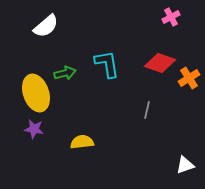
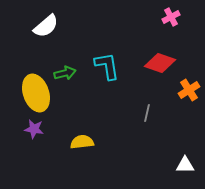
cyan L-shape: moved 2 px down
orange cross: moved 12 px down
gray line: moved 3 px down
white triangle: rotated 18 degrees clockwise
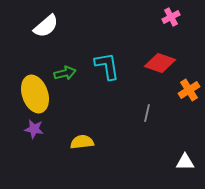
yellow ellipse: moved 1 px left, 1 px down
white triangle: moved 3 px up
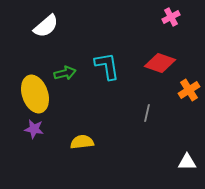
white triangle: moved 2 px right
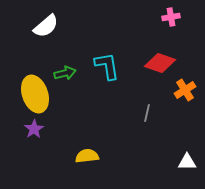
pink cross: rotated 18 degrees clockwise
orange cross: moved 4 px left
purple star: rotated 30 degrees clockwise
yellow semicircle: moved 5 px right, 14 px down
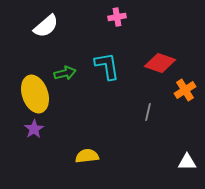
pink cross: moved 54 px left
gray line: moved 1 px right, 1 px up
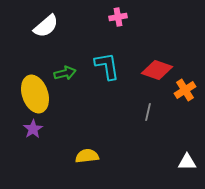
pink cross: moved 1 px right
red diamond: moved 3 px left, 7 px down
purple star: moved 1 px left
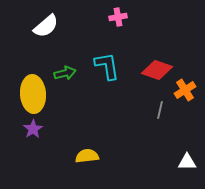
yellow ellipse: moved 2 px left; rotated 15 degrees clockwise
gray line: moved 12 px right, 2 px up
